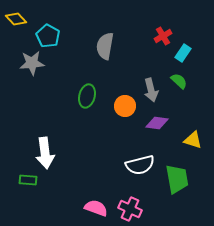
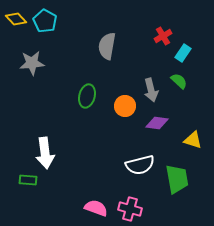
cyan pentagon: moved 3 px left, 15 px up
gray semicircle: moved 2 px right
pink cross: rotated 10 degrees counterclockwise
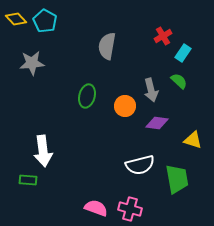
white arrow: moved 2 px left, 2 px up
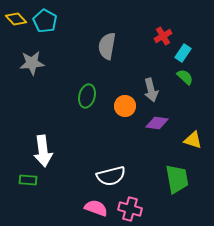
green semicircle: moved 6 px right, 4 px up
white semicircle: moved 29 px left, 11 px down
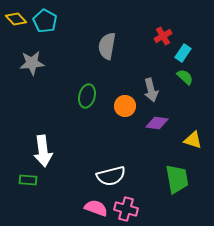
pink cross: moved 4 px left
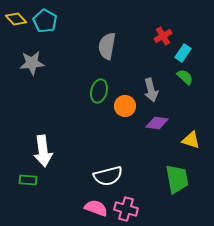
green ellipse: moved 12 px right, 5 px up
yellow triangle: moved 2 px left
white semicircle: moved 3 px left
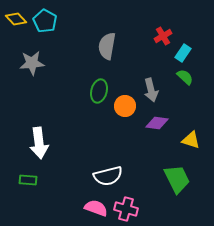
white arrow: moved 4 px left, 8 px up
green trapezoid: rotated 16 degrees counterclockwise
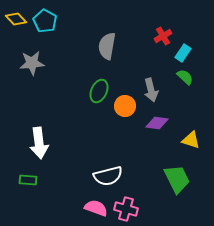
green ellipse: rotated 10 degrees clockwise
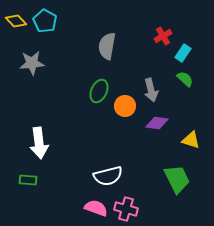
yellow diamond: moved 2 px down
green semicircle: moved 2 px down
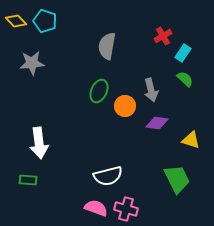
cyan pentagon: rotated 10 degrees counterclockwise
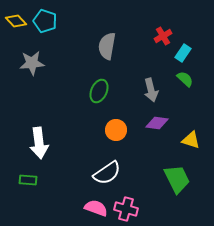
orange circle: moved 9 px left, 24 px down
white semicircle: moved 1 px left, 3 px up; rotated 20 degrees counterclockwise
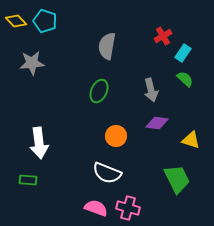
orange circle: moved 6 px down
white semicircle: rotated 56 degrees clockwise
pink cross: moved 2 px right, 1 px up
